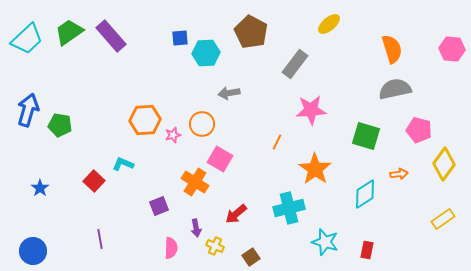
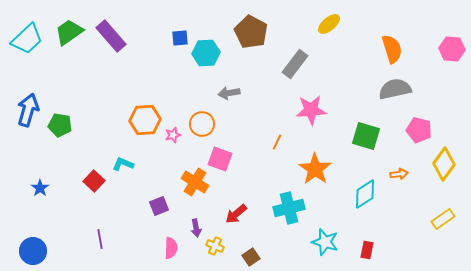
pink square at (220, 159): rotated 10 degrees counterclockwise
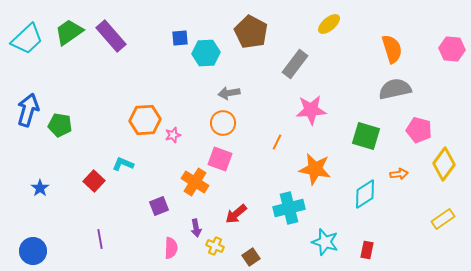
orange circle at (202, 124): moved 21 px right, 1 px up
orange star at (315, 169): rotated 24 degrees counterclockwise
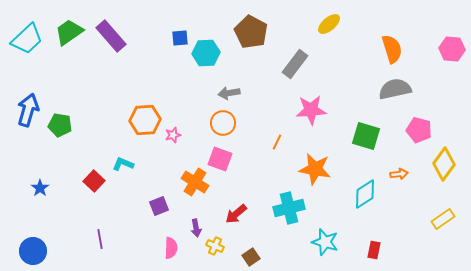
red rectangle at (367, 250): moved 7 px right
